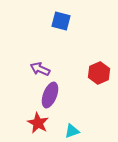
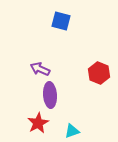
red hexagon: rotated 15 degrees counterclockwise
purple ellipse: rotated 25 degrees counterclockwise
red star: rotated 15 degrees clockwise
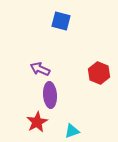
red star: moved 1 px left, 1 px up
